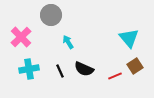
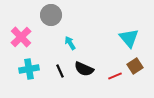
cyan arrow: moved 2 px right, 1 px down
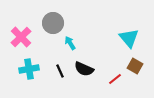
gray circle: moved 2 px right, 8 px down
brown square: rotated 28 degrees counterclockwise
red line: moved 3 px down; rotated 16 degrees counterclockwise
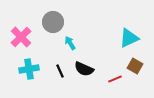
gray circle: moved 1 px up
cyan triangle: rotated 45 degrees clockwise
red line: rotated 16 degrees clockwise
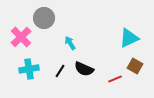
gray circle: moved 9 px left, 4 px up
black line: rotated 56 degrees clockwise
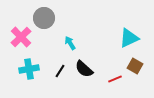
black semicircle: rotated 18 degrees clockwise
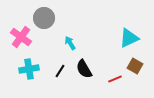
pink cross: rotated 10 degrees counterclockwise
black semicircle: rotated 18 degrees clockwise
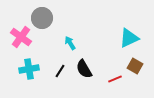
gray circle: moved 2 px left
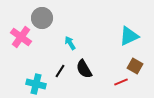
cyan triangle: moved 2 px up
cyan cross: moved 7 px right, 15 px down; rotated 24 degrees clockwise
red line: moved 6 px right, 3 px down
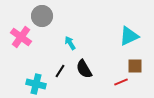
gray circle: moved 2 px up
brown square: rotated 28 degrees counterclockwise
